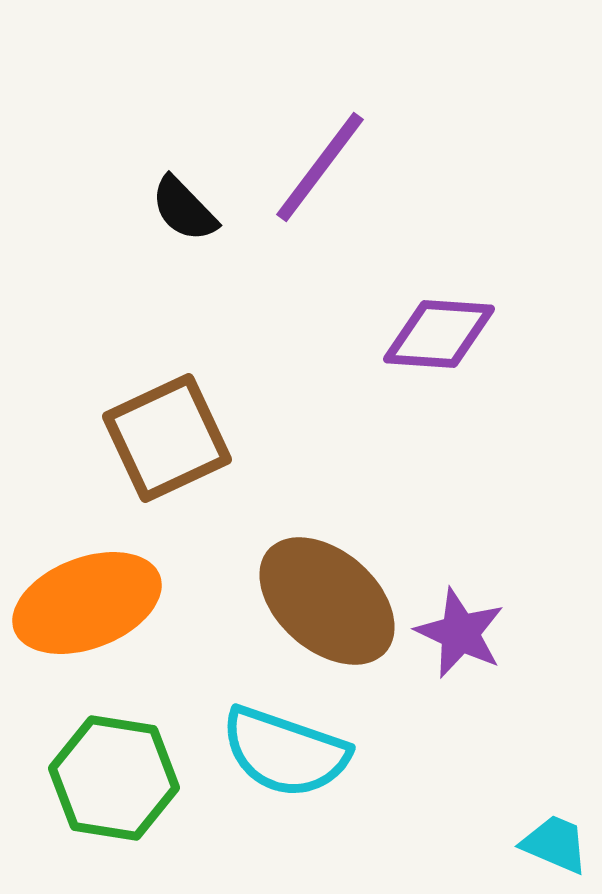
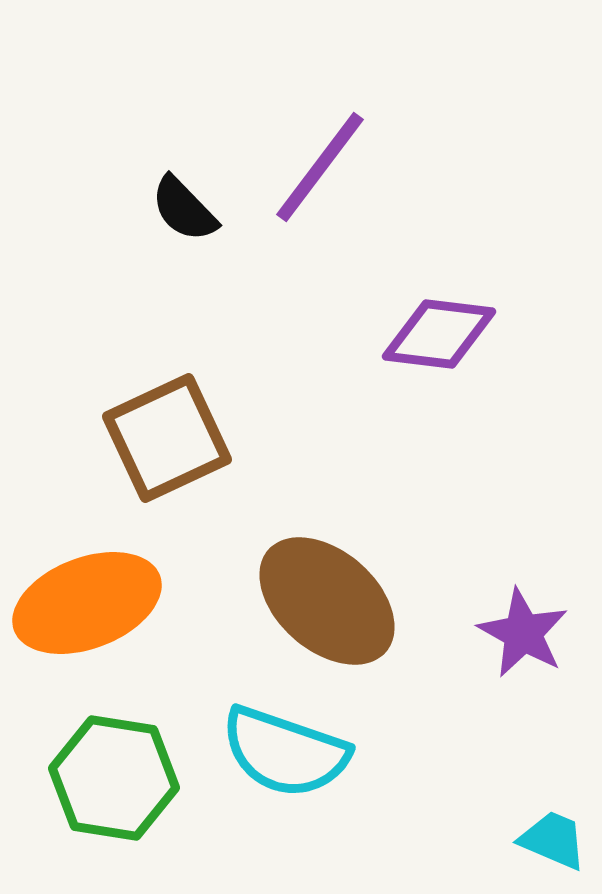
purple diamond: rotated 3 degrees clockwise
purple star: moved 63 px right; rotated 4 degrees clockwise
cyan trapezoid: moved 2 px left, 4 px up
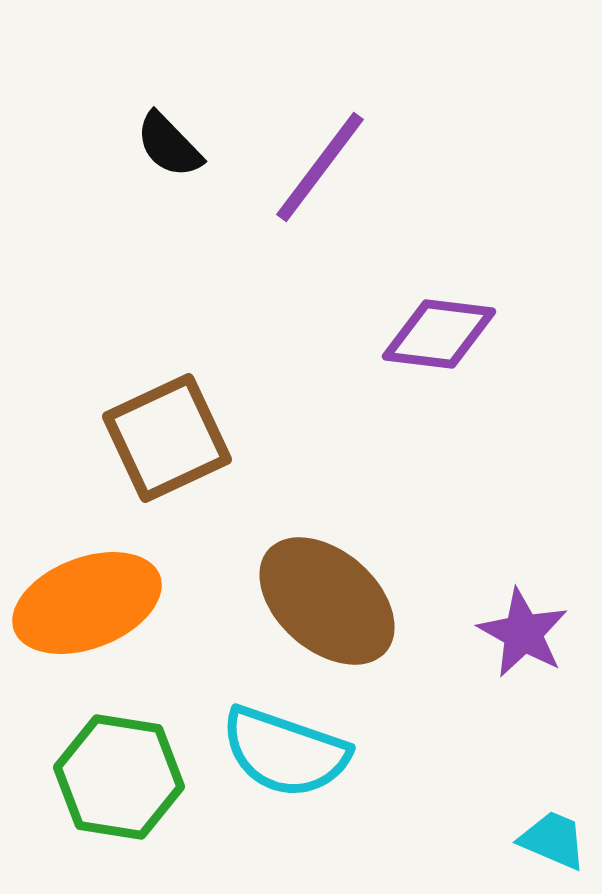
black semicircle: moved 15 px left, 64 px up
green hexagon: moved 5 px right, 1 px up
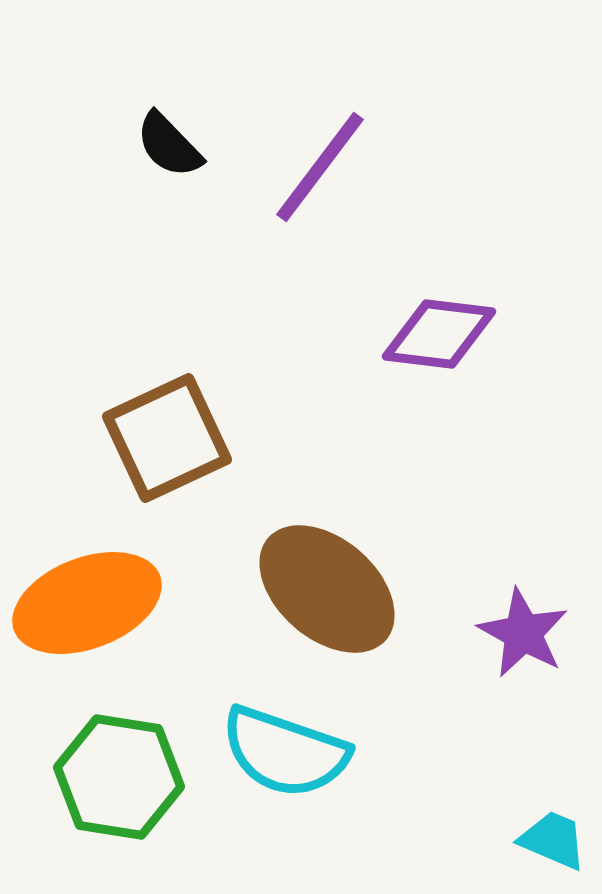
brown ellipse: moved 12 px up
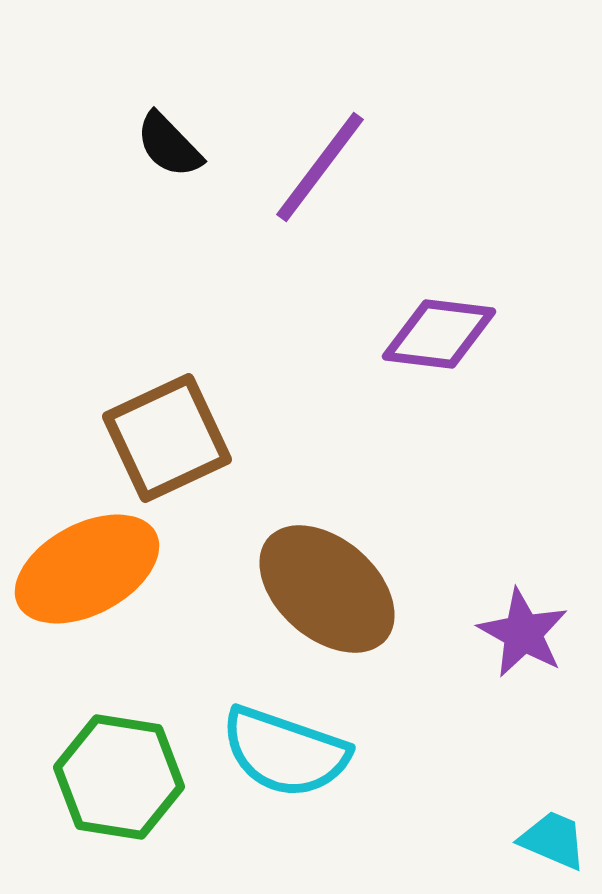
orange ellipse: moved 34 px up; rotated 7 degrees counterclockwise
